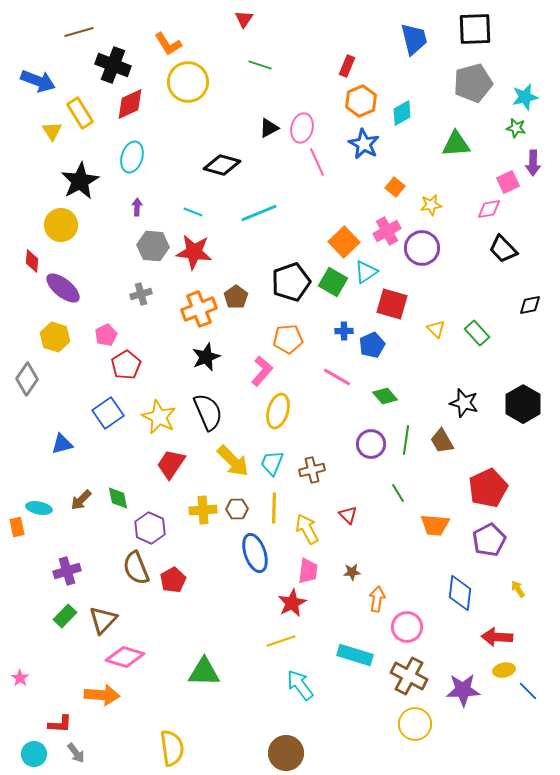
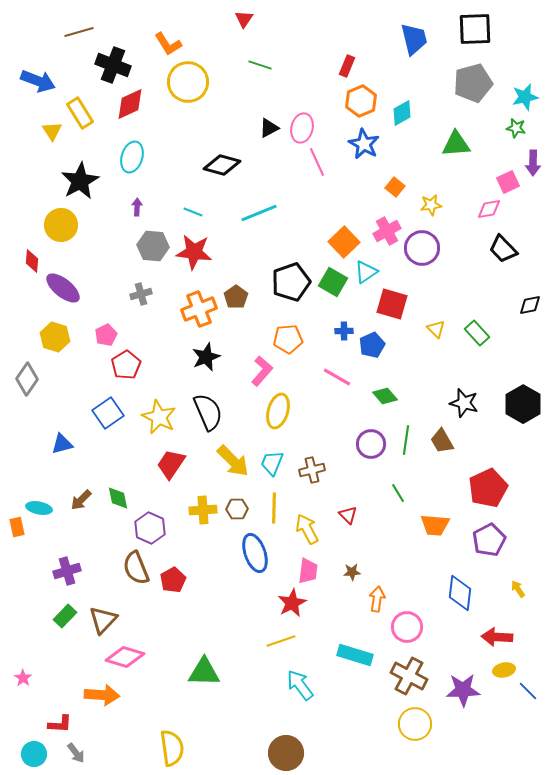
pink star at (20, 678): moved 3 px right
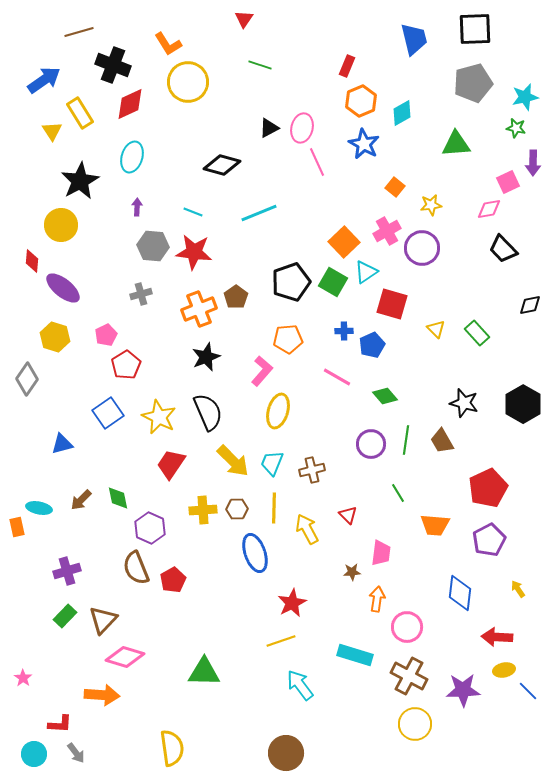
blue arrow at (38, 81): moved 6 px right, 1 px up; rotated 56 degrees counterclockwise
pink trapezoid at (308, 571): moved 73 px right, 18 px up
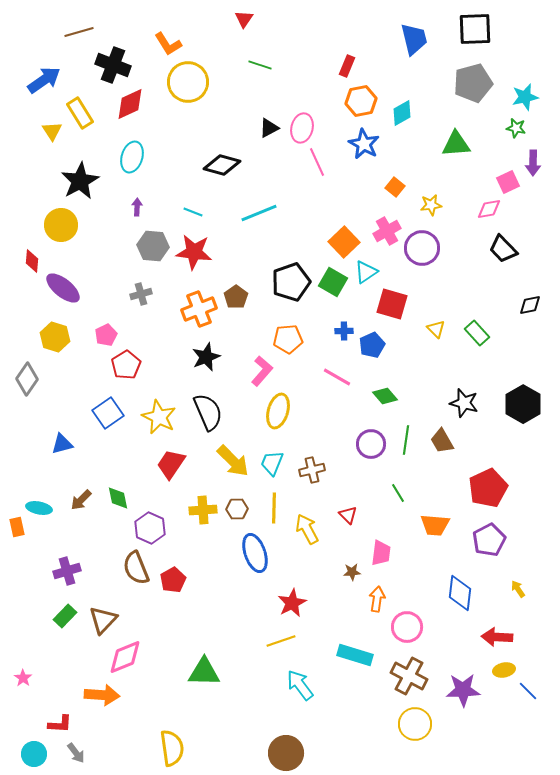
orange hexagon at (361, 101): rotated 12 degrees clockwise
pink diamond at (125, 657): rotated 39 degrees counterclockwise
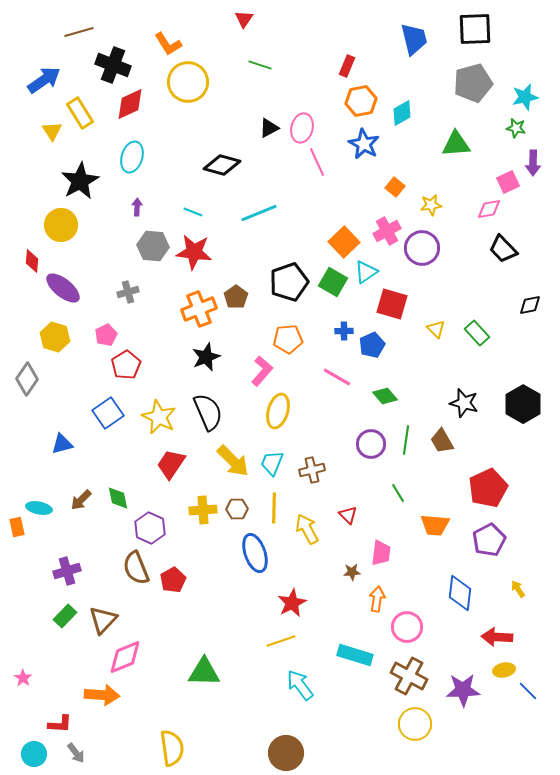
black pentagon at (291, 282): moved 2 px left
gray cross at (141, 294): moved 13 px left, 2 px up
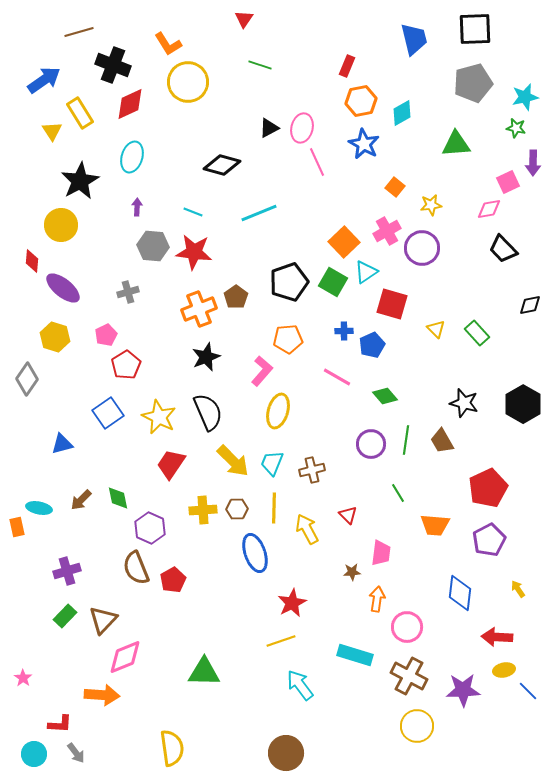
yellow circle at (415, 724): moved 2 px right, 2 px down
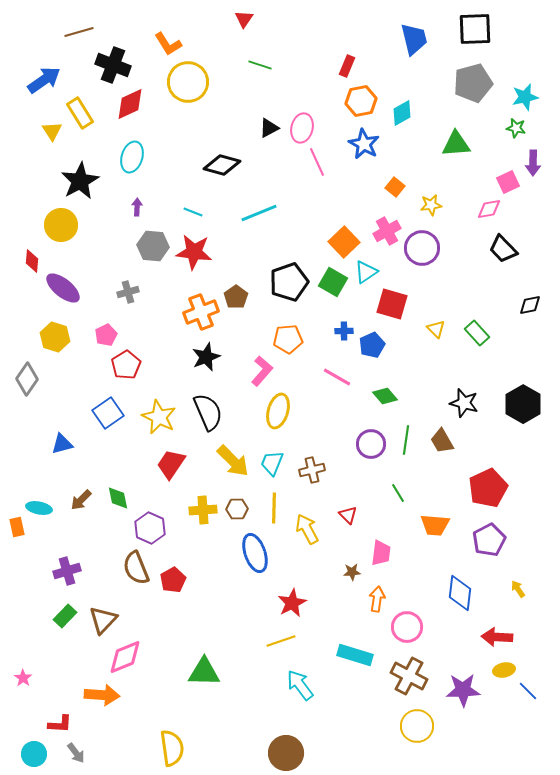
orange cross at (199, 309): moved 2 px right, 3 px down
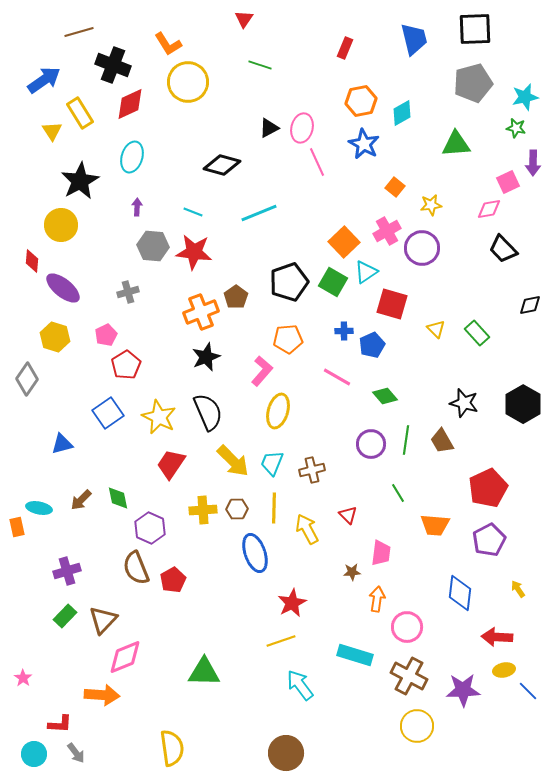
red rectangle at (347, 66): moved 2 px left, 18 px up
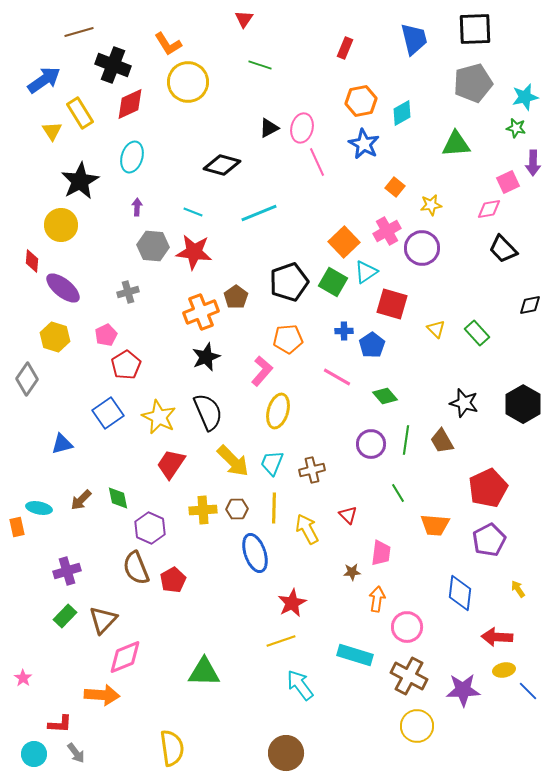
blue pentagon at (372, 345): rotated 10 degrees counterclockwise
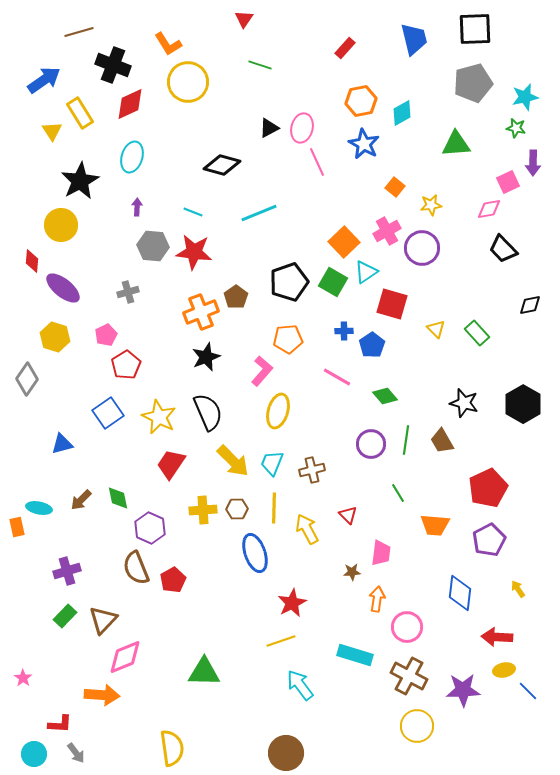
red rectangle at (345, 48): rotated 20 degrees clockwise
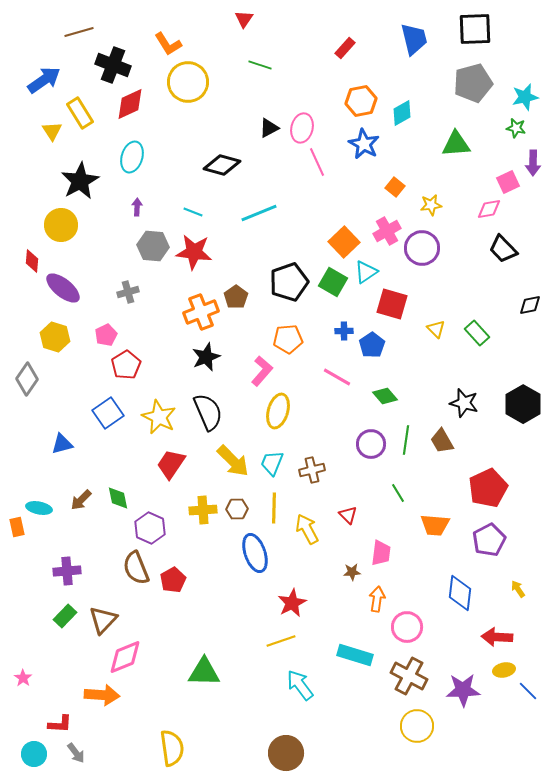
purple cross at (67, 571): rotated 12 degrees clockwise
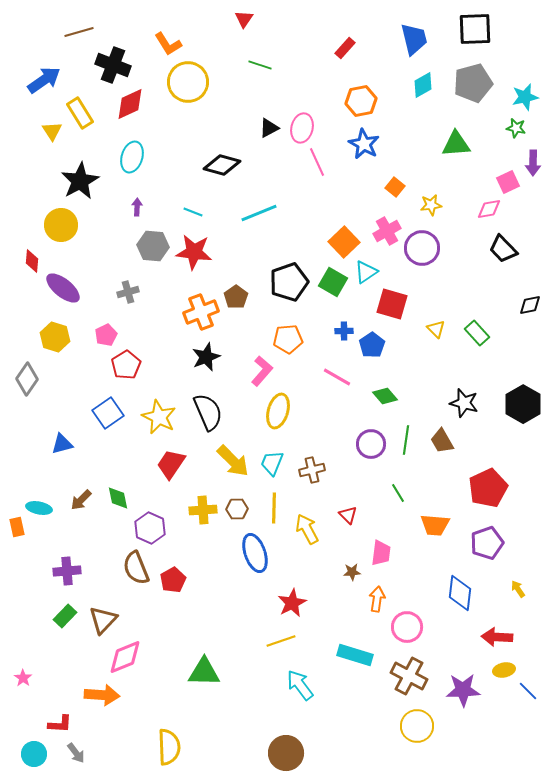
cyan diamond at (402, 113): moved 21 px right, 28 px up
purple pentagon at (489, 540): moved 2 px left, 3 px down; rotated 8 degrees clockwise
yellow semicircle at (172, 748): moved 3 px left, 1 px up; rotated 6 degrees clockwise
